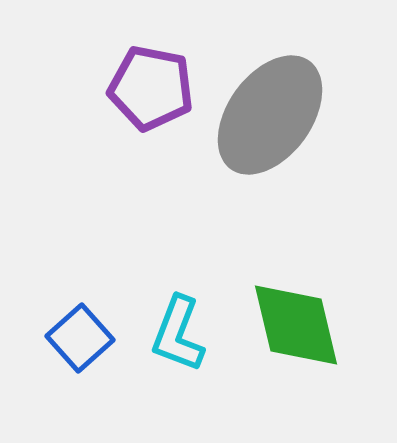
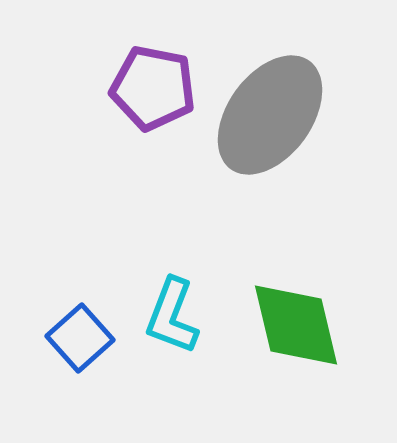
purple pentagon: moved 2 px right
cyan L-shape: moved 6 px left, 18 px up
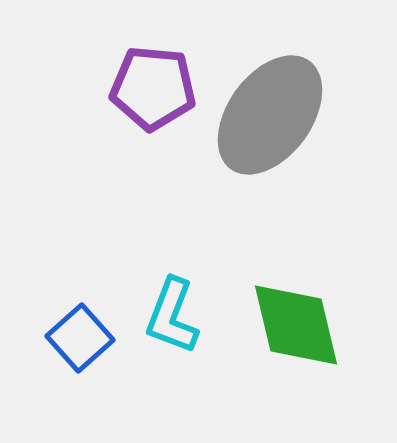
purple pentagon: rotated 6 degrees counterclockwise
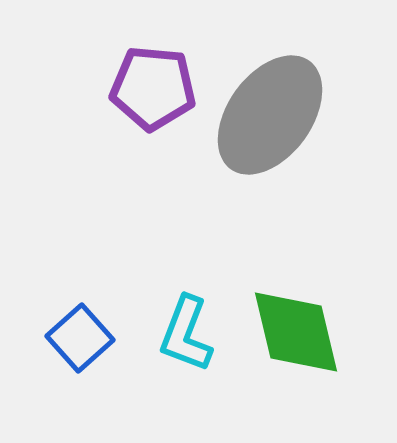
cyan L-shape: moved 14 px right, 18 px down
green diamond: moved 7 px down
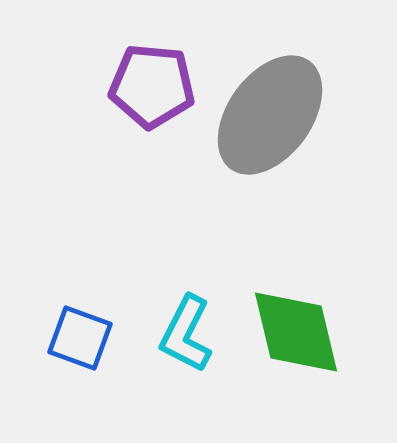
purple pentagon: moved 1 px left, 2 px up
cyan L-shape: rotated 6 degrees clockwise
blue square: rotated 28 degrees counterclockwise
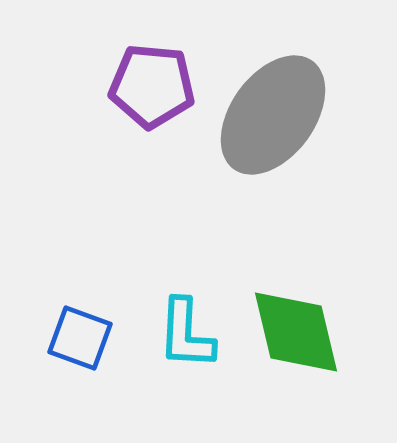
gray ellipse: moved 3 px right
cyan L-shape: rotated 24 degrees counterclockwise
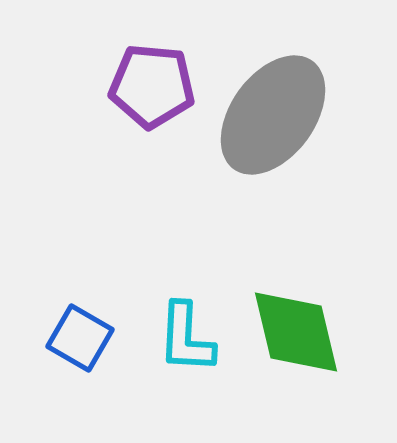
cyan L-shape: moved 4 px down
blue square: rotated 10 degrees clockwise
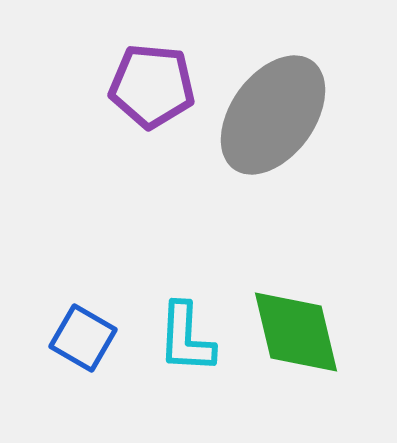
blue square: moved 3 px right
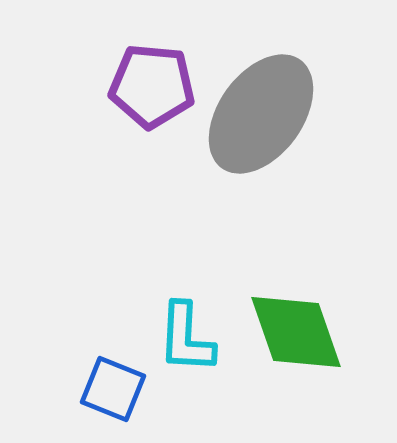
gray ellipse: moved 12 px left, 1 px up
green diamond: rotated 6 degrees counterclockwise
blue square: moved 30 px right, 51 px down; rotated 8 degrees counterclockwise
